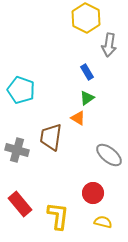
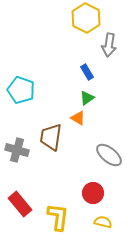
yellow L-shape: moved 1 px down
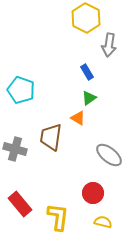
green triangle: moved 2 px right
gray cross: moved 2 px left, 1 px up
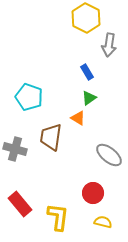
cyan pentagon: moved 8 px right, 7 px down
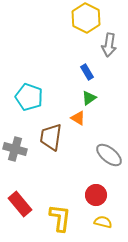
red circle: moved 3 px right, 2 px down
yellow L-shape: moved 2 px right, 1 px down
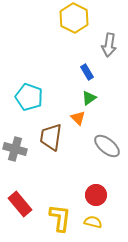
yellow hexagon: moved 12 px left
orange triangle: rotated 14 degrees clockwise
gray ellipse: moved 2 px left, 9 px up
yellow semicircle: moved 10 px left
